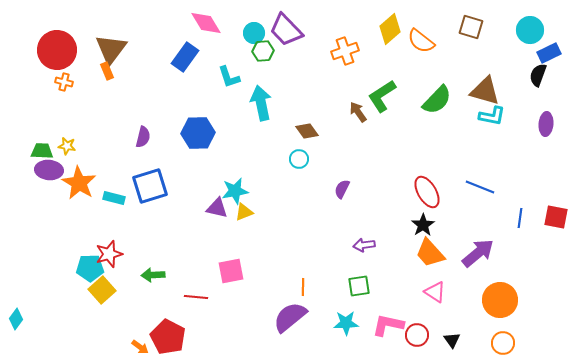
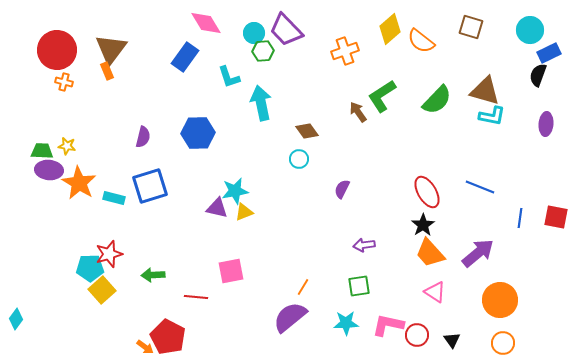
orange line at (303, 287): rotated 30 degrees clockwise
orange arrow at (140, 347): moved 5 px right
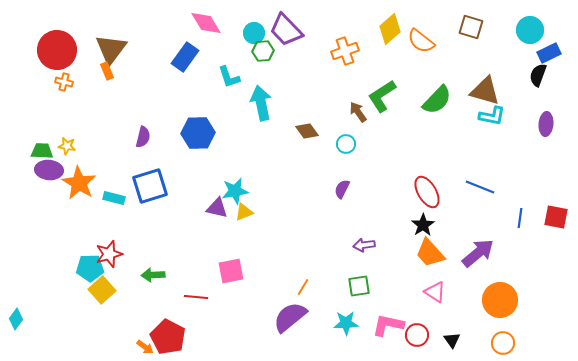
cyan circle at (299, 159): moved 47 px right, 15 px up
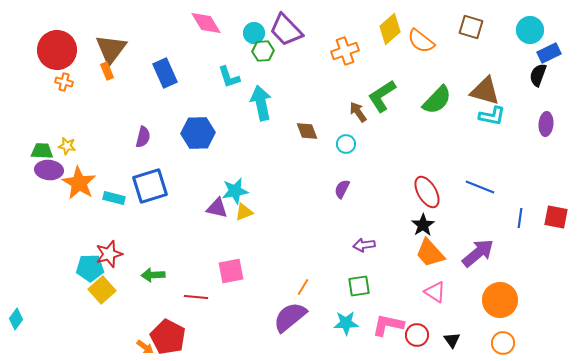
blue rectangle at (185, 57): moved 20 px left, 16 px down; rotated 60 degrees counterclockwise
brown diamond at (307, 131): rotated 15 degrees clockwise
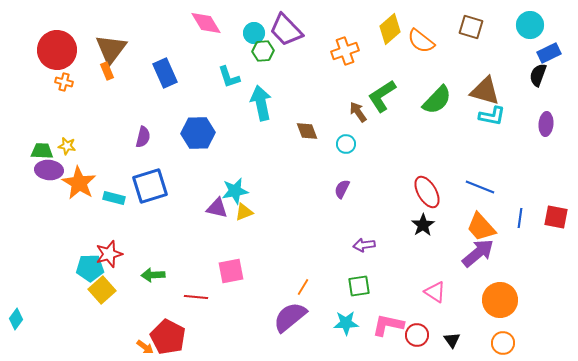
cyan circle at (530, 30): moved 5 px up
orange trapezoid at (430, 253): moved 51 px right, 26 px up
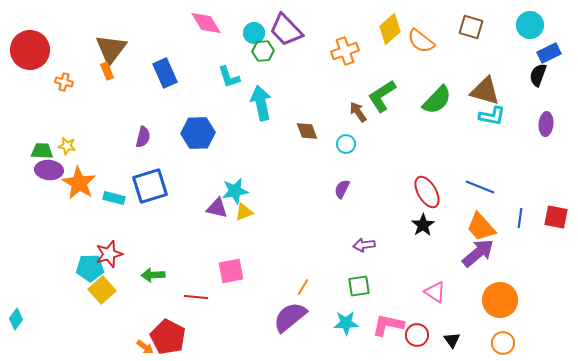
red circle at (57, 50): moved 27 px left
